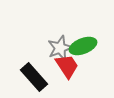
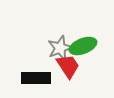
red trapezoid: moved 1 px right
black rectangle: moved 2 px right, 1 px down; rotated 48 degrees counterclockwise
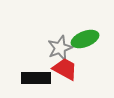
green ellipse: moved 2 px right, 7 px up
red trapezoid: moved 3 px left, 3 px down; rotated 28 degrees counterclockwise
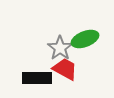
gray star: rotated 15 degrees counterclockwise
black rectangle: moved 1 px right
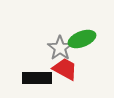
green ellipse: moved 3 px left
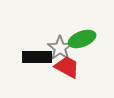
red trapezoid: moved 2 px right, 2 px up
black rectangle: moved 21 px up
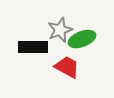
gray star: moved 18 px up; rotated 15 degrees clockwise
black rectangle: moved 4 px left, 10 px up
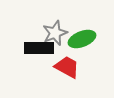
gray star: moved 5 px left, 3 px down
black rectangle: moved 6 px right, 1 px down
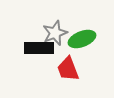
red trapezoid: moved 1 px right, 2 px down; rotated 140 degrees counterclockwise
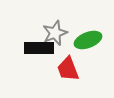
green ellipse: moved 6 px right, 1 px down
